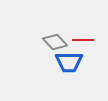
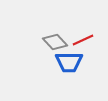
red line: rotated 25 degrees counterclockwise
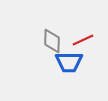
gray diamond: moved 3 px left, 1 px up; rotated 45 degrees clockwise
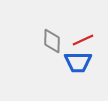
blue trapezoid: moved 9 px right
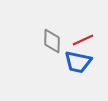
blue trapezoid: rotated 12 degrees clockwise
